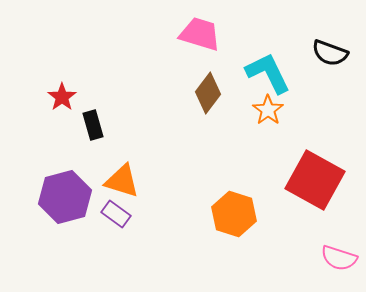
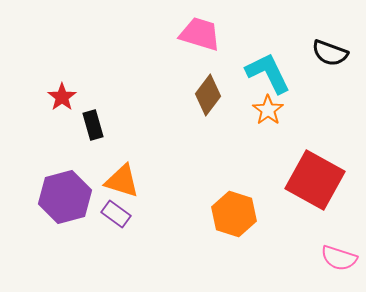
brown diamond: moved 2 px down
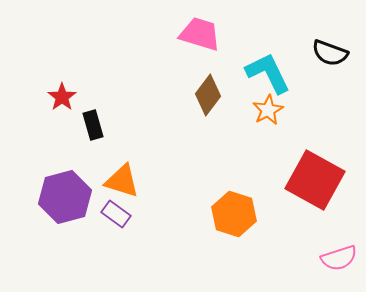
orange star: rotated 8 degrees clockwise
pink semicircle: rotated 36 degrees counterclockwise
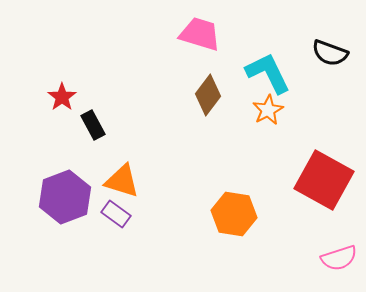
black rectangle: rotated 12 degrees counterclockwise
red square: moved 9 px right
purple hexagon: rotated 6 degrees counterclockwise
orange hexagon: rotated 9 degrees counterclockwise
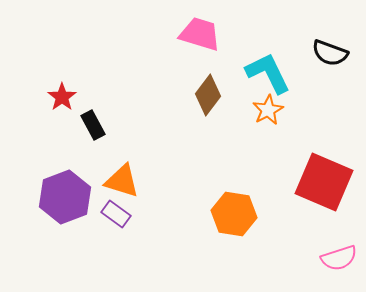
red square: moved 2 px down; rotated 6 degrees counterclockwise
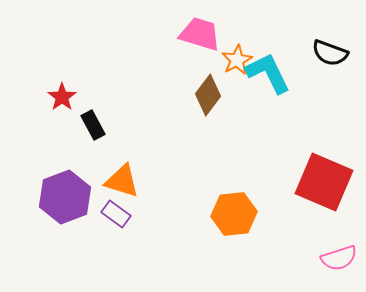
orange star: moved 31 px left, 50 px up
orange hexagon: rotated 15 degrees counterclockwise
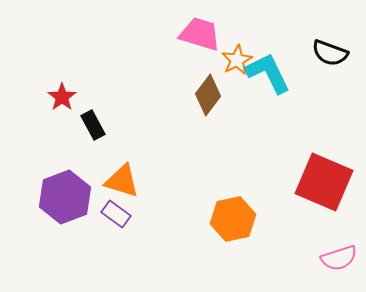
orange hexagon: moved 1 px left, 5 px down; rotated 6 degrees counterclockwise
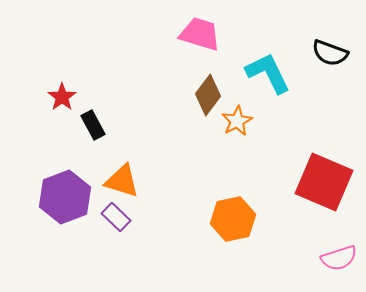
orange star: moved 61 px down
purple rectangle: moved 3 px down; rotated 8 degrees clockwise
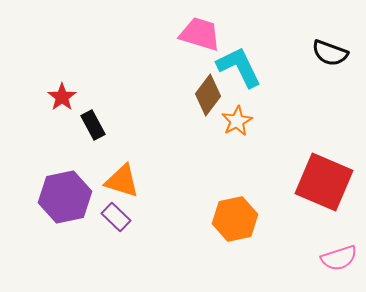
cyan L-shape: moved 29 px left, 6 px up
purple hexagon: rotated 9 degrees clockwise
orange hexagon: moved 2 px right
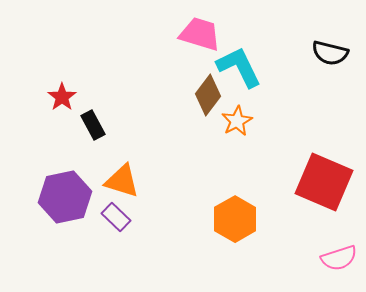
black semicircle: rotated 6 degrees counterclockwise
orange hexagon: rotated 18 degrees counterclockwise
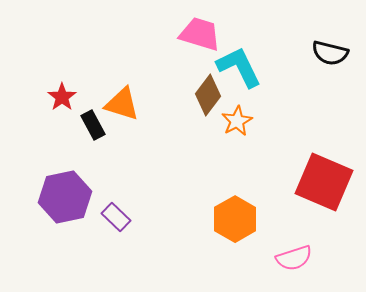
orange triangle: moved 77 px up
pink semicircle: moved 45 px left
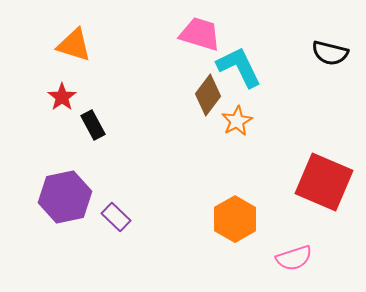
orange triangle: moved 48 px left, 59 px up
